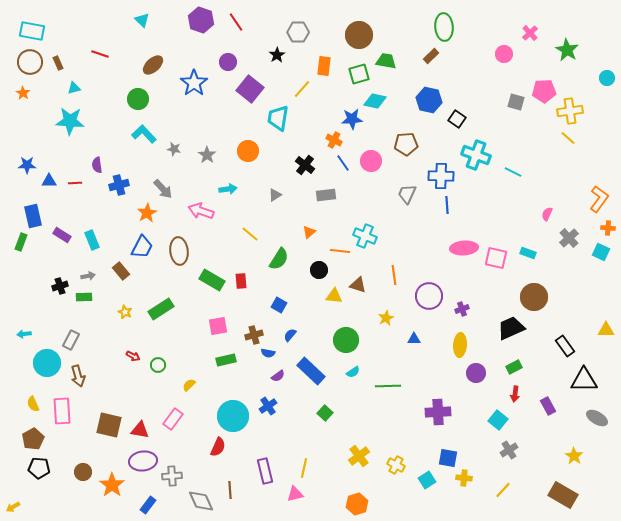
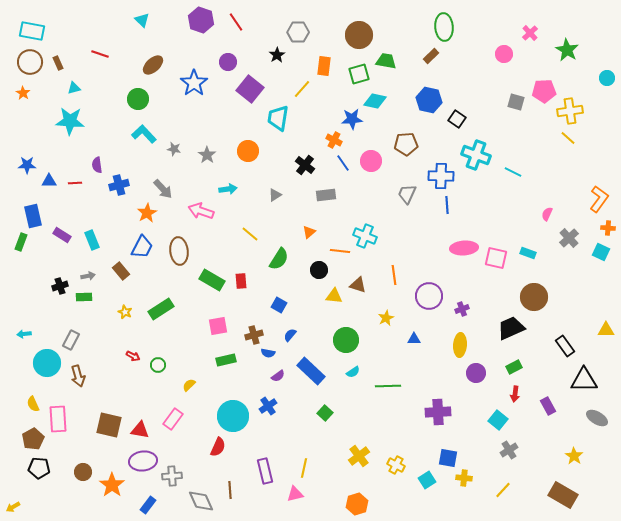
pink rectangle at (62, 411): moved 4 px left, 8 px down
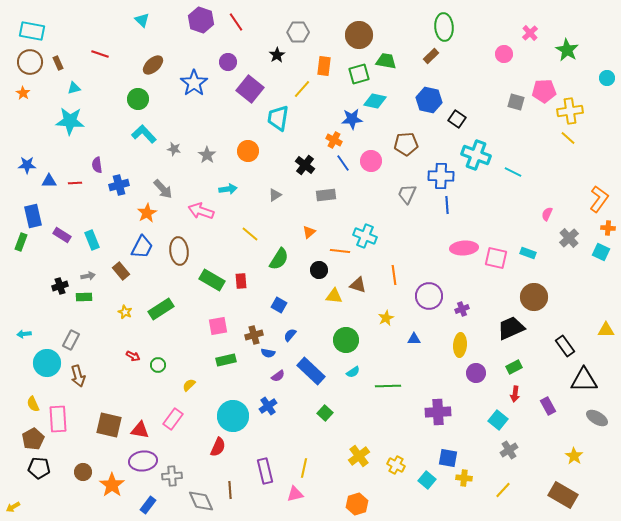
cyan square at (427, 480): rotated 18 degrees counterclockwise
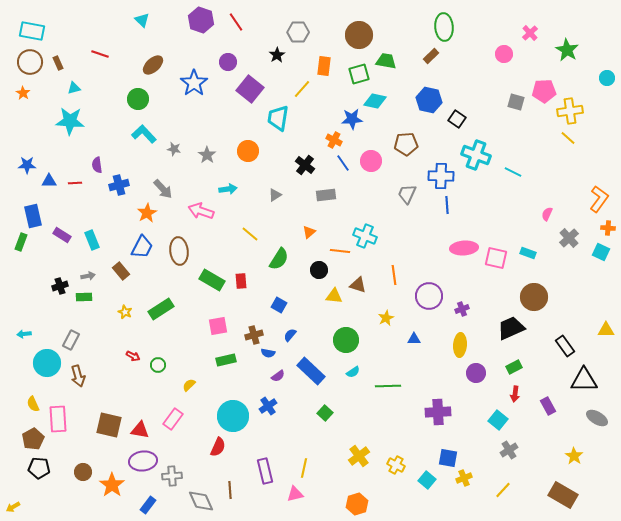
yellow cross at (464, 478): rotated 28 degrees counterclockwise
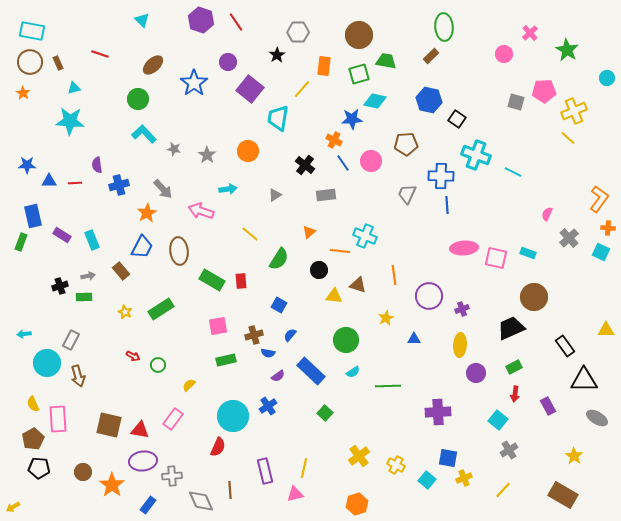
yellow cross at (570, 111): moved 4 px right; rotated 15 degrees counterclockwise
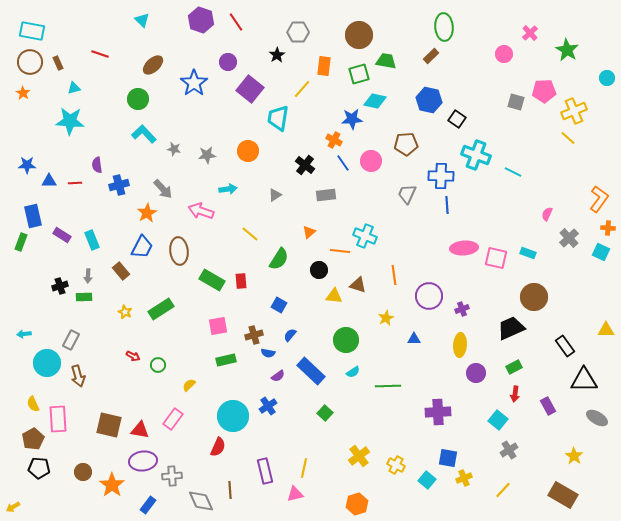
gray star at (207, 155): rotated 30 degrees clockwise
gray arrow at (88, 276): rotated 104 degrees clockwise
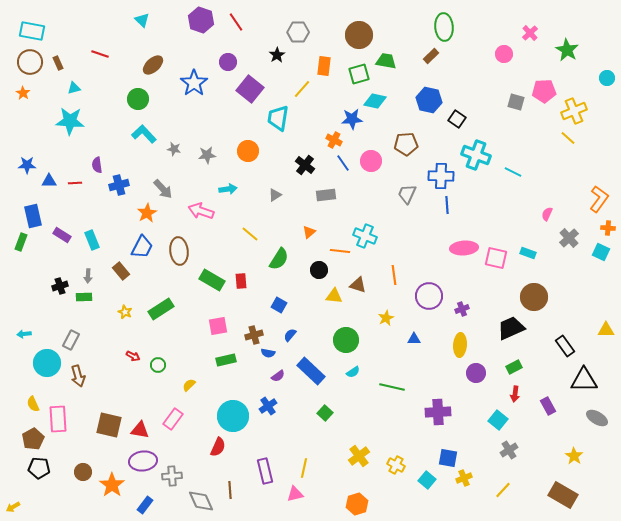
green line at (388, 386): moved 4 px right, 1 px down; rotated 15 degrees clockwise
blue rectangle at (148, 505): moved 3 px left
